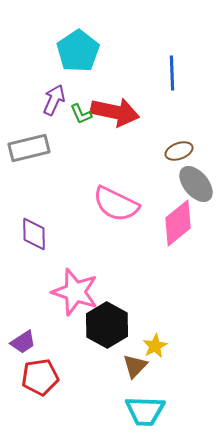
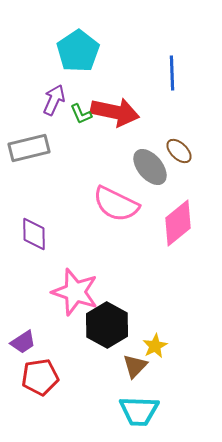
brown ellipse: rotated 64 degrees clockwise
gray ellipse: moved 46 px left, 17 px up
cyan trapezoid: moved 6 px left
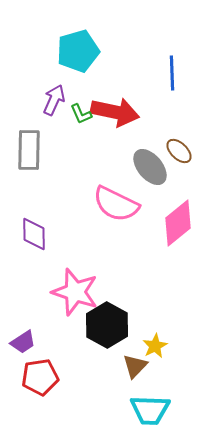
cyan pentagon: rotated 18 degrees clockwise
gray rectangle: moved 2 px down; rotated 75 degrees counterclockwise
cyan trapezoid: moved 11 px right, 1 px up
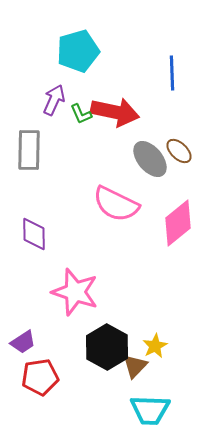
gray ellipse: moved 8 px up
black hexagon: moved 22 px down
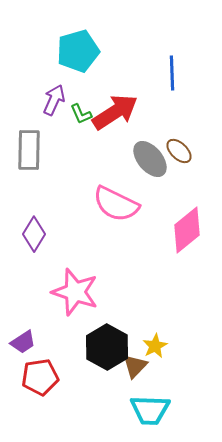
red arrow: rotated 45 degrees counterclockwise
pink diamond: moved 9 px right, 7 px down
purple diamond: rotated 32 degrees clockwise
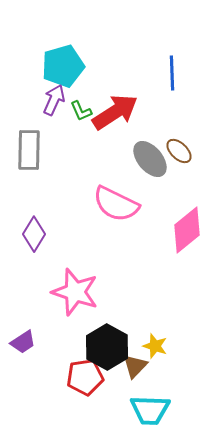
cyan pentagon: moved 15 px left, 15 px down
green L-shape: moved 3 px up
yellow star: rotated 25 degrees counterclockwise
red pentagon: moved 45 px right
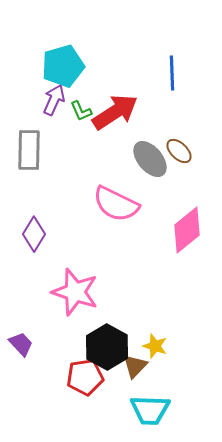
purple trapezoid: moved 2 px left, 2 px down; rotated 100 degrees counterclockwise
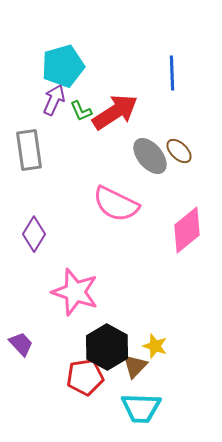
gray rectangle: rotated 9 degrees counterclockwise
gray ellipse: moved 3 px up
cyan trapezoid: moved 9 px left, 2 px up
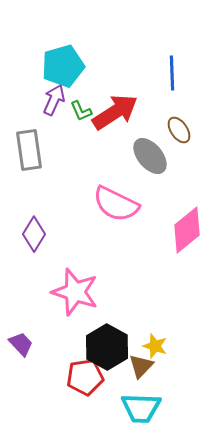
brown ellipse: moved 21 px up; rotated 12 degrees clockwise
brown triangle: moved 6 px right
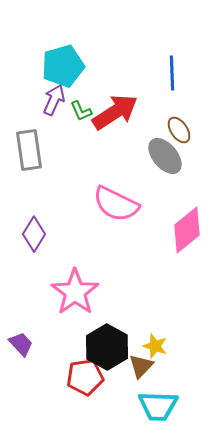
gray ellipse: moved 15 px right
pink star: rotated 18 degrees clockwise
cyan trapezoid: moved 17 px right, 2 px up
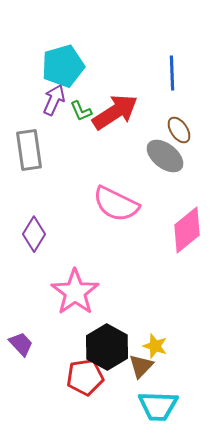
gray ellipse: rotated 12 degrees counterclockwise
